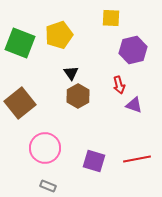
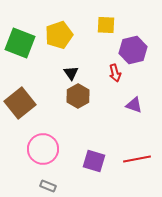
yellow square: moved 5 px left, 7 px down
red arrow: moved 4 px left, 12 px up
pink circle: moved 2 px left, 1 px down
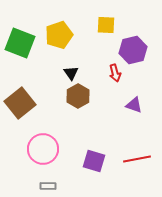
gray rectangle: rotated 21 degrees counterclockwise
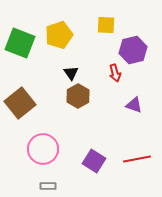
purple square: rotated 15 degrees clockwise
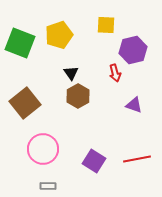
brown square: moved 5 px right
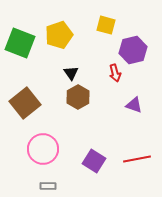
yellow square: rotated 12 degrees clockwise
brown hexagon: moved 1 px down
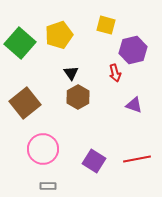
green square: rotated 20 degrees clockwise
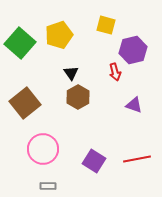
red arrow: moved 1 px up
